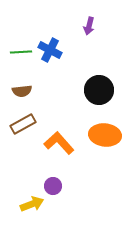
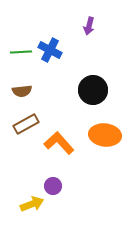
black circle: moved 6 px left
brown rectangle: moved 3 px right
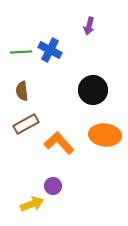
brown semicircle: rotated 90 degrees clockwise
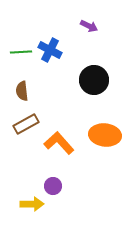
purple arrow: rotated 78 degrees counterclockwise
black circle: moved 1 px right, 10 px up
yellow arrow: rotated 20 degrees clockwise
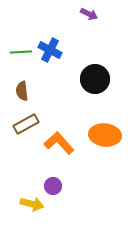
purple arrow: moved 12 px up
black circle: moved 1 px right, 1 px up
yellow arrow: rotated 15 degrees clockwise
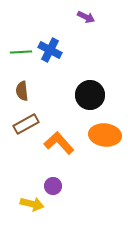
purple arrow: moved 3 px left, 3 px down
black circle: moved 5 px left, 16 px down
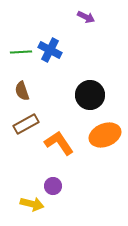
brown semicircle: rotated 12 degrees counterclockwise
orange ellipse: rotated 28 degrees counterclockwise
orange L-shape: rotated 8 degrees clockwise
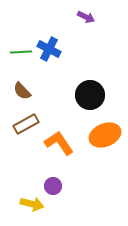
blue cross: moved 1 px left, 1 px up
brown semicircle: rotated 24 degrees counterclockwise
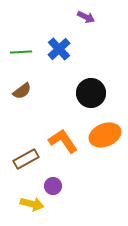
blue cross: moved 10 px right; rotated 20 degrees clockwise
brown semicircle: rotated 84 degrees counterclockwise
black circle: moved 1 px right, 2 px up
brown rectangle: moved 35 px down
orange L-shape: moved 4 px right, 2 px up
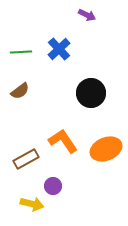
purple arrow: moved 1 px right, 2 px up
brown semicircle: moved 2 px left
orange ellipse: moved 1 px right, 14 px down
